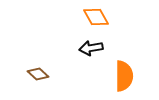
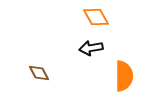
brown diamond: moved 1 px right, 1 px up; rotated 20 degrees clockwise
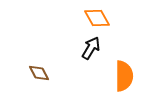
orange diamond: moved 1 px right, 1 px down
black arrow: rotated 130 degrees clockwise
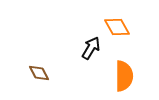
orange diamond: moved 20 px right, 9 px down
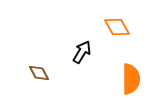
black arrow: moved 9 px left, 4 px down
orange semicircle: moved 7 px right, 3 px down
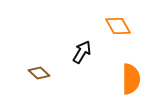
orange diamond: moved 1 px right, 1 px up
brown diamond: rotated 20 degrees counterclockwise
